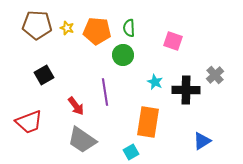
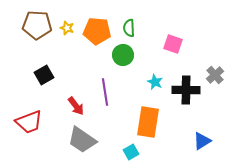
pink square: moved 3 px down
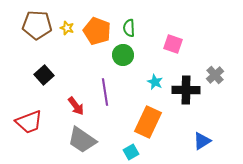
orange pentagon: rotated 16 degrees clockwise
black square: rotated 12 degrees counterclockwise
orange rectangle: rotated 16 degrees clockwise
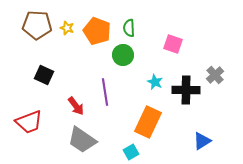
black square: rotated 24 degrees counterclockwise
